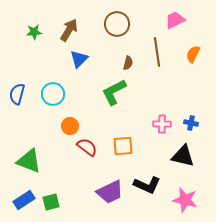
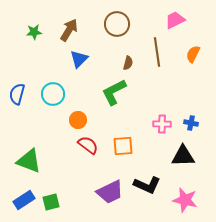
orange circle: moved 8 px right, 6 px up
red semicircle: moved 1 px right, 2 px up
black triangle: rotated 15 degrees counterclockwise
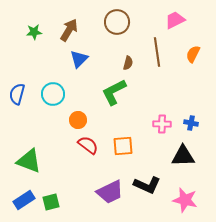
brown circle: moved 2 px up
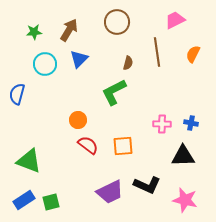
cyan circle: moved 8 px left, 30 px up
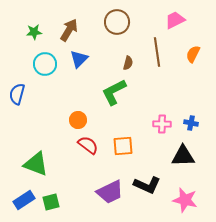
green triangle: moved 7 px right, 3 px down
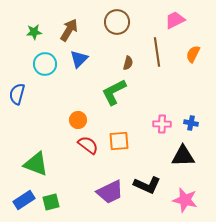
orange square: moved 4 px left, 5 px up
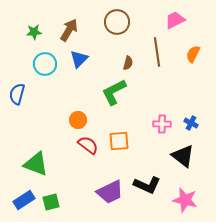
blue cross: rotated 16 degrees clockwise
black triangle: rotated 40 degrees clockwise
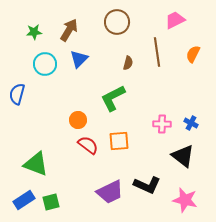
green L-shape: moved 1 px left, 6 px down
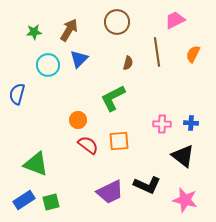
cyan circle: moved 3 px right, 1 px down
blue cross: rotated 24 degrees counterclockwise
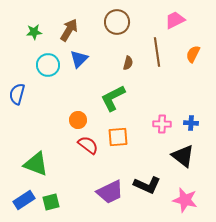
orange square: moved 1 px left, 4 px up
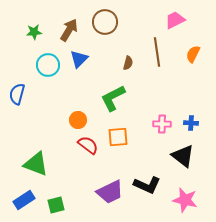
brown circle: moved 12 px left
green square: moved 5 px right, 3 px down
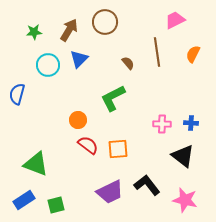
brown semicircle: rotated 56 degrees counterclockwise
orange square: moved 12 px down
black L-shape: rotated 152 degrees counterclockwise
